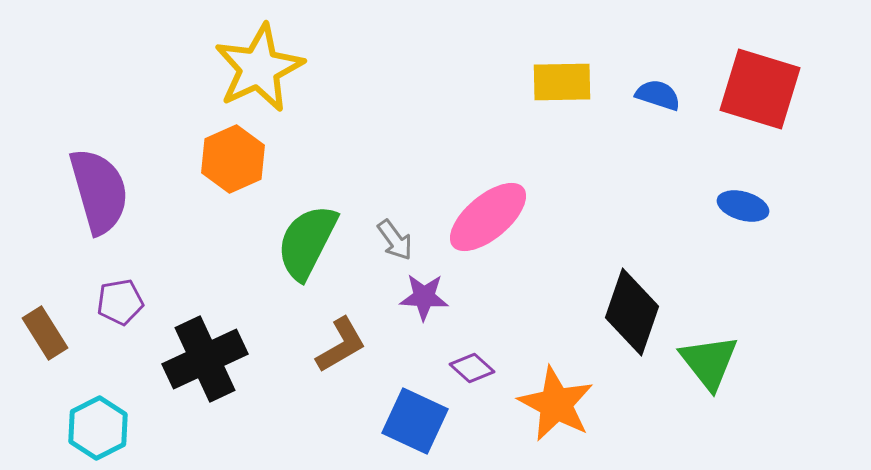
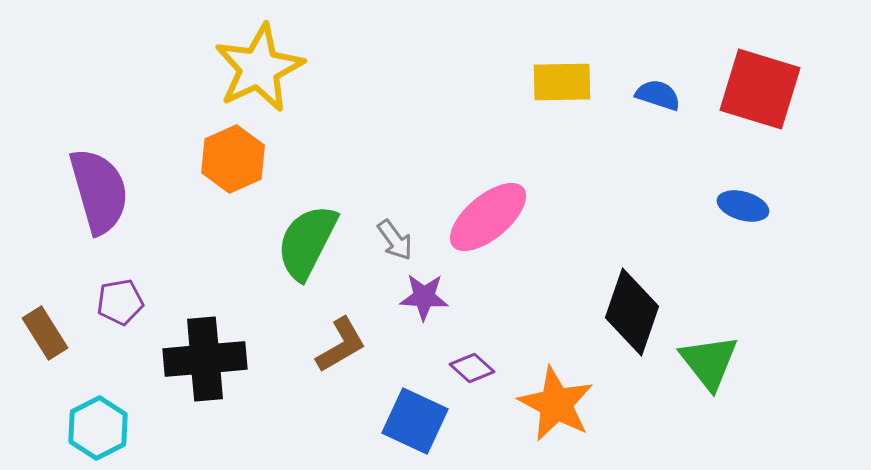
black cross: rotated 20 degrees clockwise
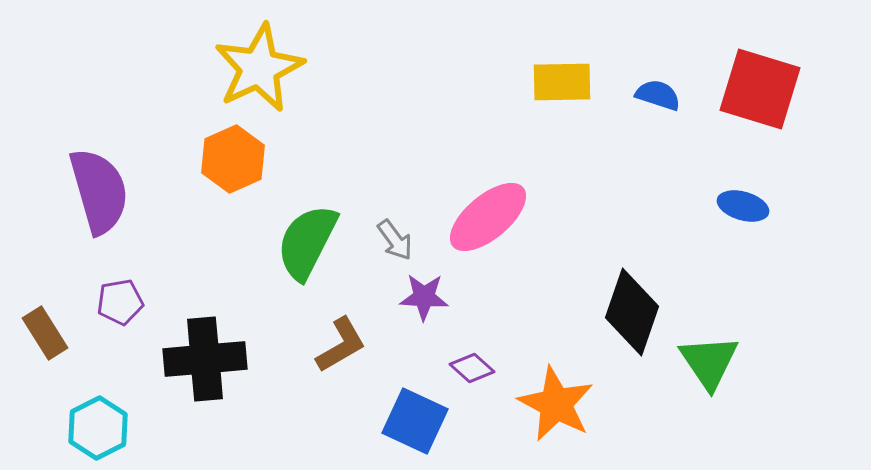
green triangle: rotated 4 degrees clockwise
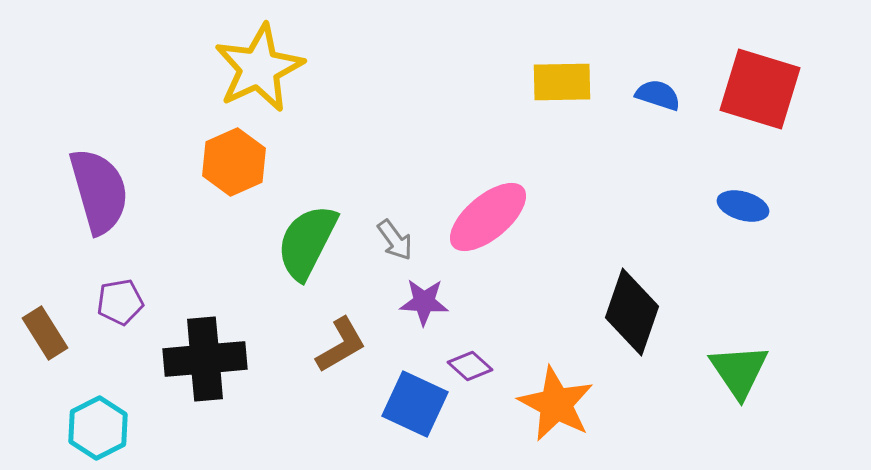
orange hexagon: moved 1 px right, 3 px down
purple star: moved 5 px down
green triangle: moved 30 px right, 9 px down
purple diamond: moved 2 px left, 2 px up
blue square: moved 17 px up
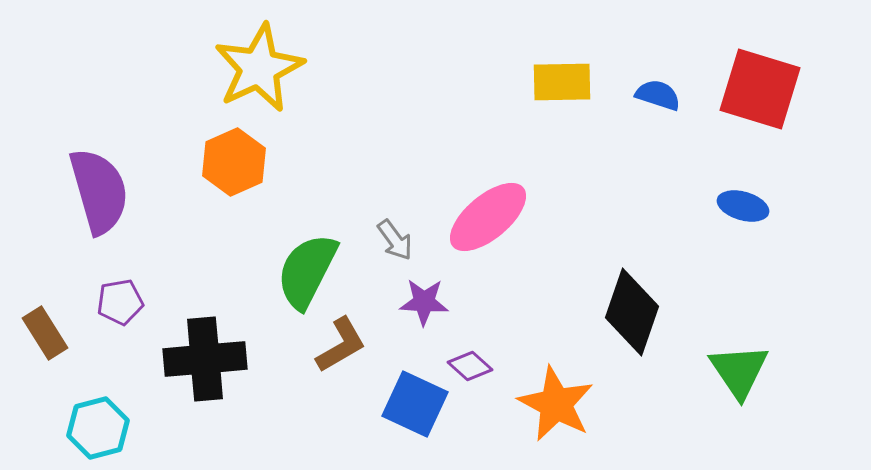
green semicircle: moved 29 px down
cyan hexagon: rotated 12 degrees clockwise
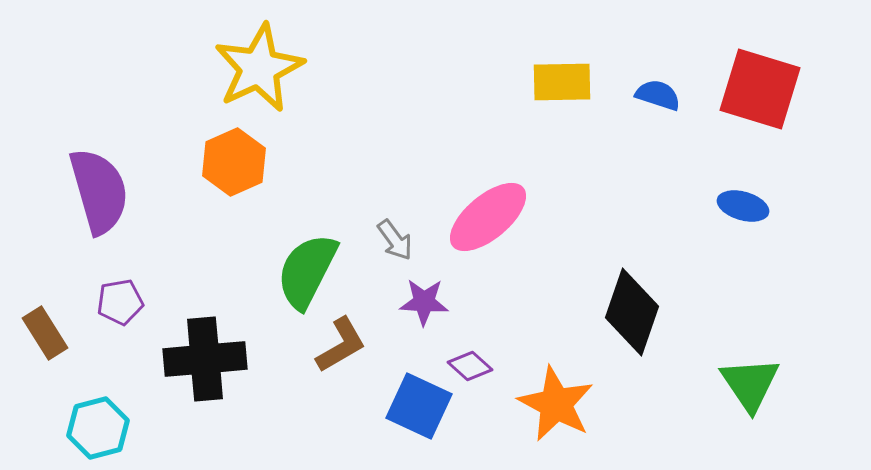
green triangle: moved 11 px right, 13 px down
blue square: moved 4 px right, 2 px down
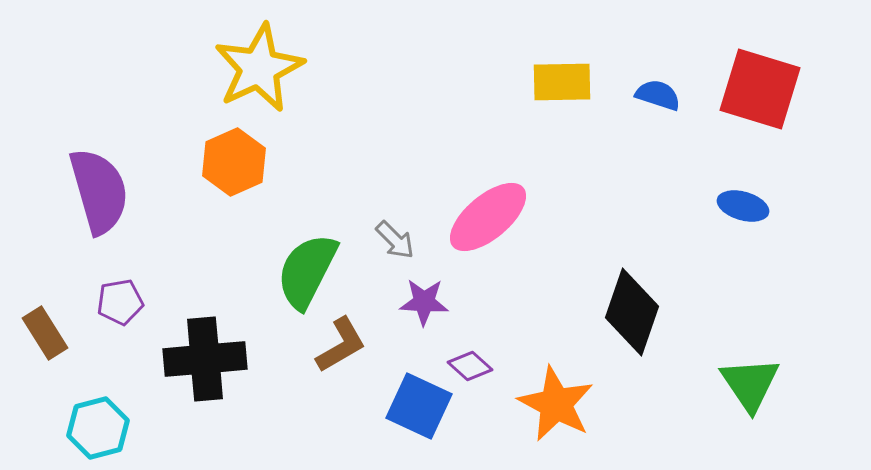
gray arrow: rotated 9 degrees counterclockwise
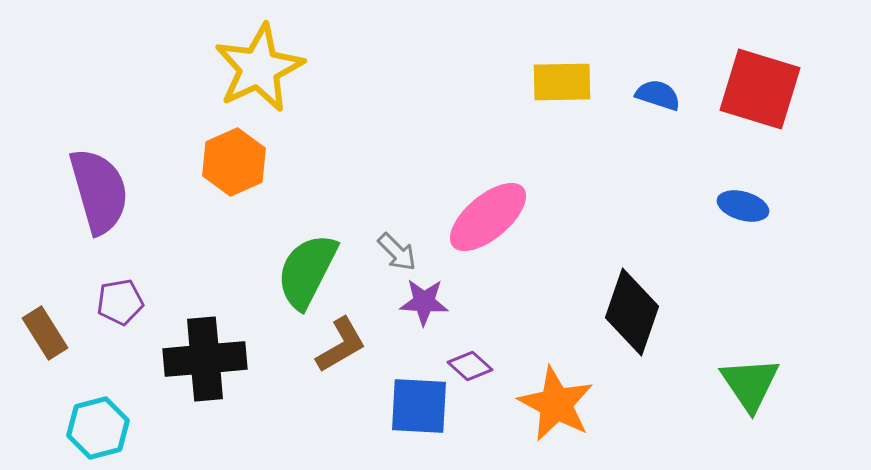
gray arrow: moved 2 px right, 12 px down
blue square: rotated 22 degrees counterclockwise
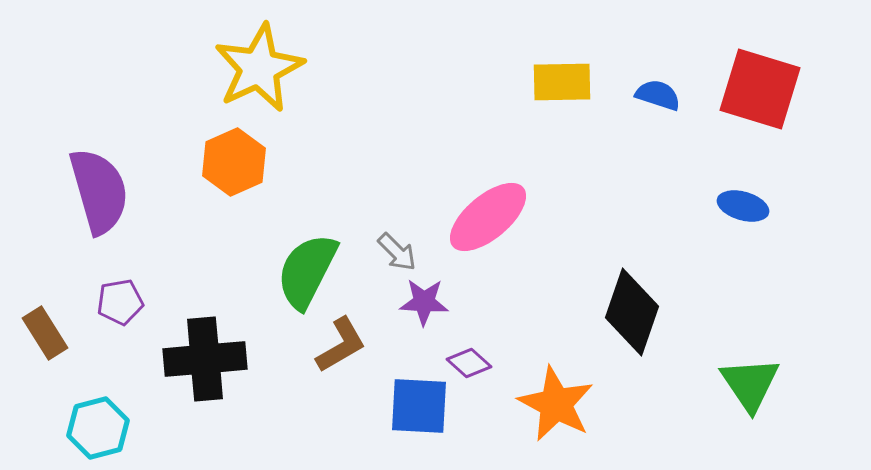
purple diamond: moved 1 px left, 3 px up
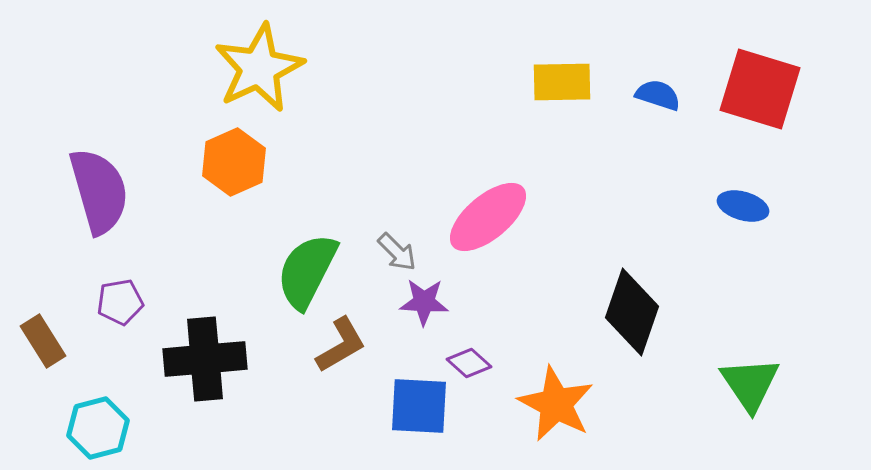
brown rectangle: moved 2 px left, 8 px down
